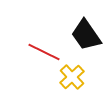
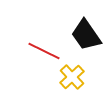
red line: moved 1 px up
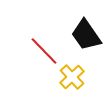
red line: rotated 20 degrees clockwise
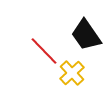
yellow cross: moved 4 px up
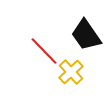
yellow cross: moved 1 px left, 1 px up
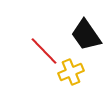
yellow cross: rotated 20 degrees clockwise
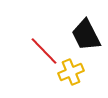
black trapezoid: rotated 8 degrees clockwise
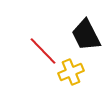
red line: moved 1 px left
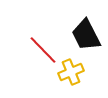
red line: moved 1 px up
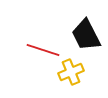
red line: rotated 28 degrees counterclockwise
